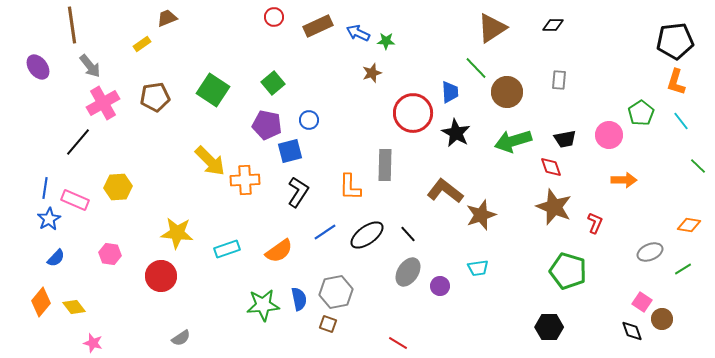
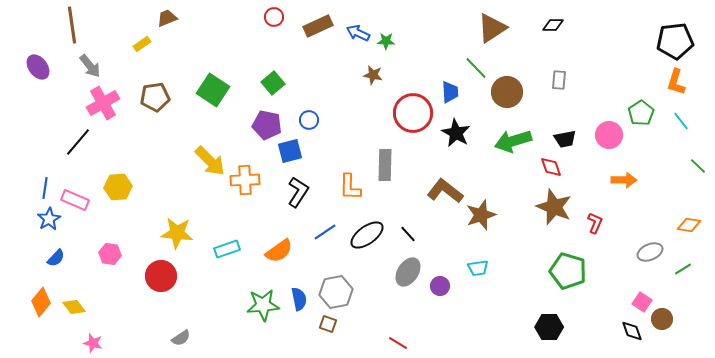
brown star at (372, 73): moved 1 px right, 2 px down; rotated 30 degrees clockwise
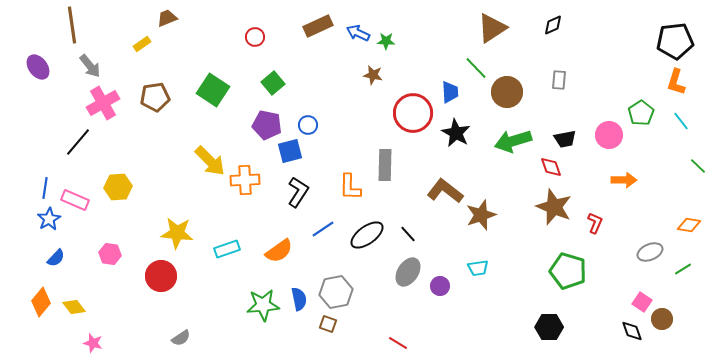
red circle at (274, 17): moved 19 px left, 20 px down
black diamond at (553, 25): rotated 25 degrees counterclockwise
blue circle at (309, 120): moved 1 px left, 5 px down
blue line at (325, 232): moved 2 px left, 3 px up
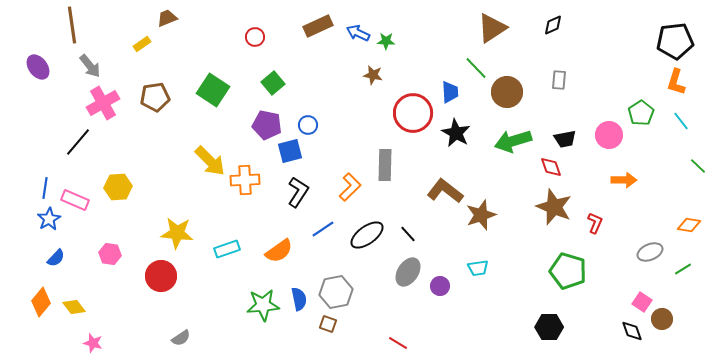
orange L-shape at (350, 187): rotated 136 degrees counterclockwise
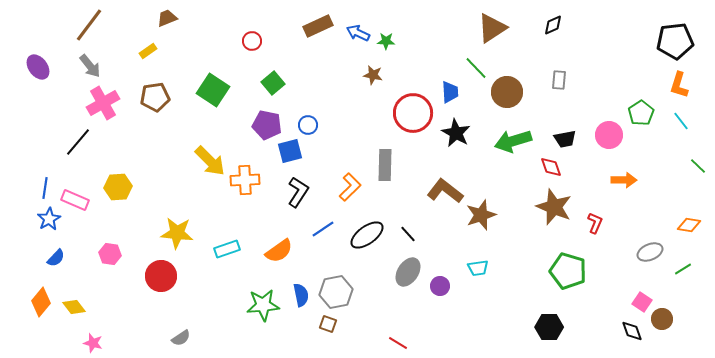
brown line at (72, 25): moved 17 px right; rotated 45 degrees clockwise
red circle at (255, 37): moved 3 px left, 4 px down
yellow rectangle at (142, 44): moved 6 px right, 7 px down
orange L-shape at (676, 82): moved 3 px right, 3 px down
blue semicircle at (299, 299): moved 2 px right, 4 px up
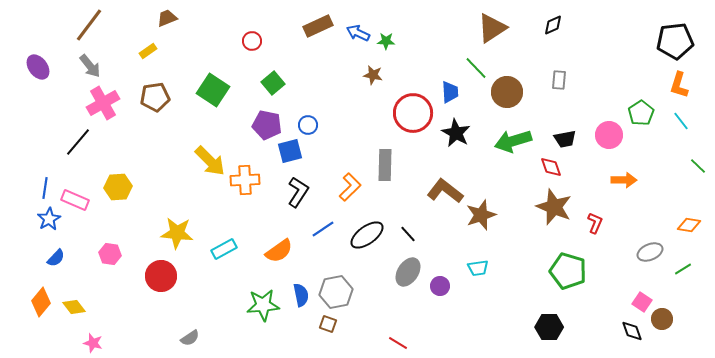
cyan rectangle at (227, 249): moved 3 px left; rotated 10 degrees counterclockwise
gray semicircle at (181, 338): moved 9 px right
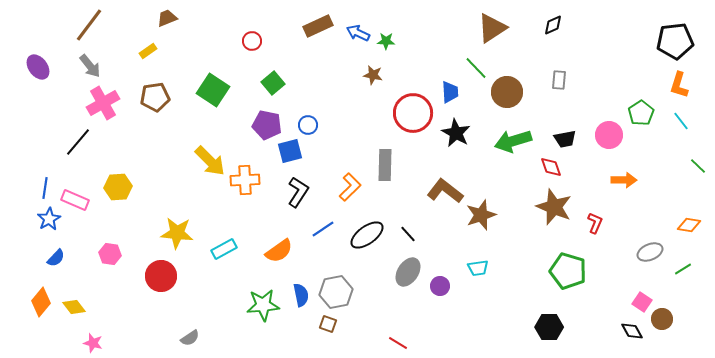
black diamond at (632, 331): rotated 10 degrees counterclockwise
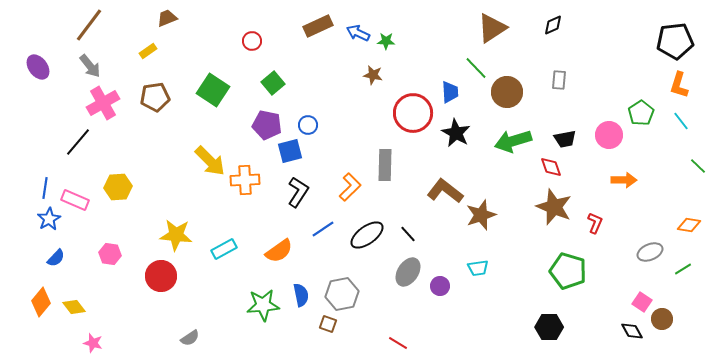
yellow star at (177, 233): moved 1 px left, 2 px down
gray hexagon at (336, 292): moved 6 px right, 2 px down
